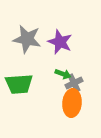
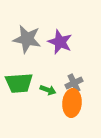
green arrow: moved 15 px left, 16 px down
green trapezoid: moved 1 px up
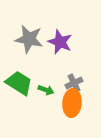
gray star: moved 2 px right
green trapezoid: rotated 144 degrees counterclockwise
green arrow: moved 2 px left
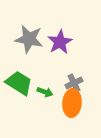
purple star: rotated 20 degrees clockwise
green arrow: moved 1 px left, 2 px down
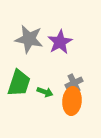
green trapezoid: rotated 76 degrees clockwise
orange ellipse: moved 2 px up
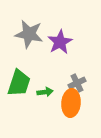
gray star: moved 5 px up
gray cross: moved 3 px right
green arrow: rotated 28 degrees counterclockwise
orange ellipse: moved 1 px left, 2 px down
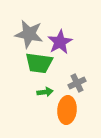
green trapezoid: moved 20 px right, 20 px up; rotated 80 degrees clockwise
orange ellipse: moved 4 px left, 7 px down
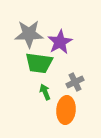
gray star: rotated 12 degrees counterclockwise
gray cross: moved 2 px left, 1 px up
green arrow: rotated 105 degrees counterclockwise
orange ellipse: moved 1 px left
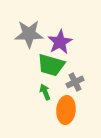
green trapezoid: moved 12 px right, 2 px down; rotated 8 degrees clockwise
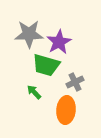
purple star: moved 1 px left
green trapezoid: moved 5 px left
green arrow: moved 11 px left; rotated 21 degrees counterclockwise
